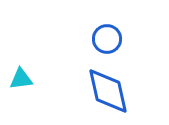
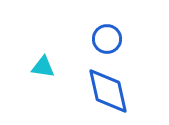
cyan triangle: moved 22 px right, 12 px up; rotated 15 degrees clockwise
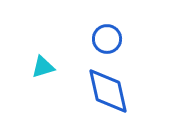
cyan triangle: rotated 25 degrees counterclockwise
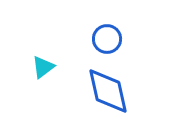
cyan triangle: rotated 20 degrees counterclockwise
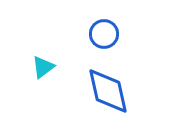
blue circle: moved 3 px left, 5 px up
